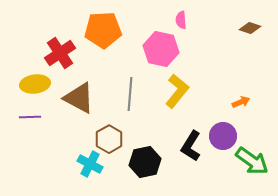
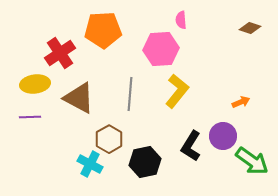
pink hexagon: rotated 16 degrees counterclockwise
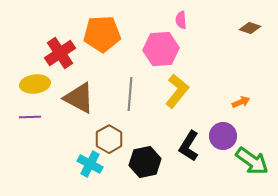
orange pentagon: moved 1 px left, 4 px down
black L-shape: moved 2 px left
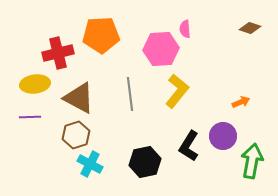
pink semicircle: moved 4 px right, 9 px down
orange pentagon: moved 1 px left, 1 px down
red cross: moved 2 px left; rotated 20 degrees clockwise
gray line: rotated 12 degrees counterclockwise
brown hexagon: moved 33 px left, 4 px up; rotated 12 degrees clockwise
green arrow: rotated 116 degrees counterclockwise
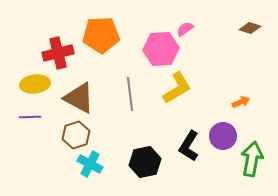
pink semicircle: rotated 60 degrees clockwise
yellow L-shape: moved 3 px up; rotated 20 degrees clockwise
green arrow: moved 2 px up
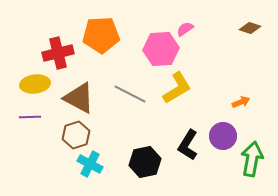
gray line: rotated 56 degrees counterclockwise
black L-shape: moved 1 px left, 1 px up
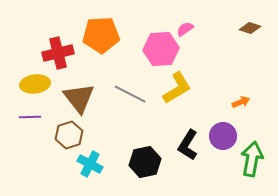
brown triangle: rotated 24 degrees clockwise
brown hexagon: moved 7 px left
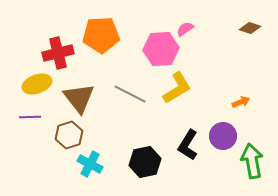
yellow ellipse: moved 2 px right; rotated 12 degrees counterclockwise
green arrow: moved 2 px down; rotated 20 degrees counterclockwise
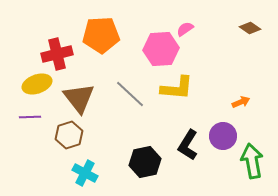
brown diamond: rotated 15 degrees clockwise
red cross: moved 1 px left, 1 px down
yellow L-shape: rotated 36 degrees clockwise
gray line: rotated 16 degrees clockwise
cyan cross: moved 5 px left, 9 px down
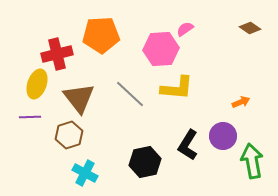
yellow ellipse: rotated 52 degrees counterclockwise
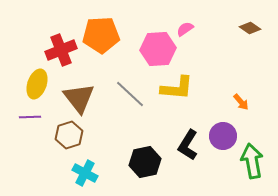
pink hexagon: moved 3 px left
red cross: moved 4 px right, 4 px up; rotated 8 degrees counterclockwise
orange arrow: rotated 72 degrees clockwise
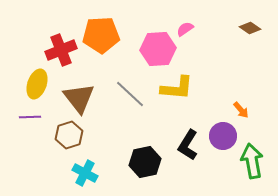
orange arrow: moved 8 px down
